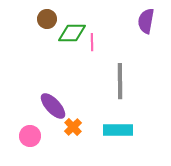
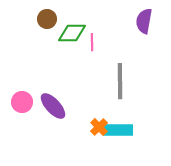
purple semicircle: moved 2 px left
orange cross: moved 26 px right
pink circle: moved 8 px left, 34 px up
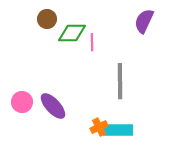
purple semicircle: rotated 15 degrees clockwise
orange cross: rotated 18 degrees clockwise
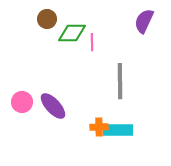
orange cross: rotated 24 degrees clockwise
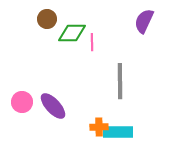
cyan rectangle: moved 2 px down
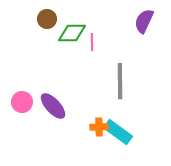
cyan rectangle: rotated 36 degrees clockwise
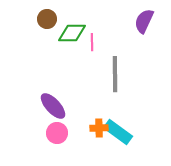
gray line: moved 5 px left, 7 px up
pink circle: moved 35 px right, 31 px down
orange cross: moved 1 px down
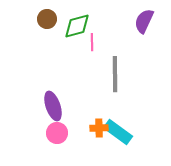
green diamond: moved 5 px right, 7 px up; rotated 16 degrees counterclockwise
purple ellipse: rotated 24 degrees clockwise
